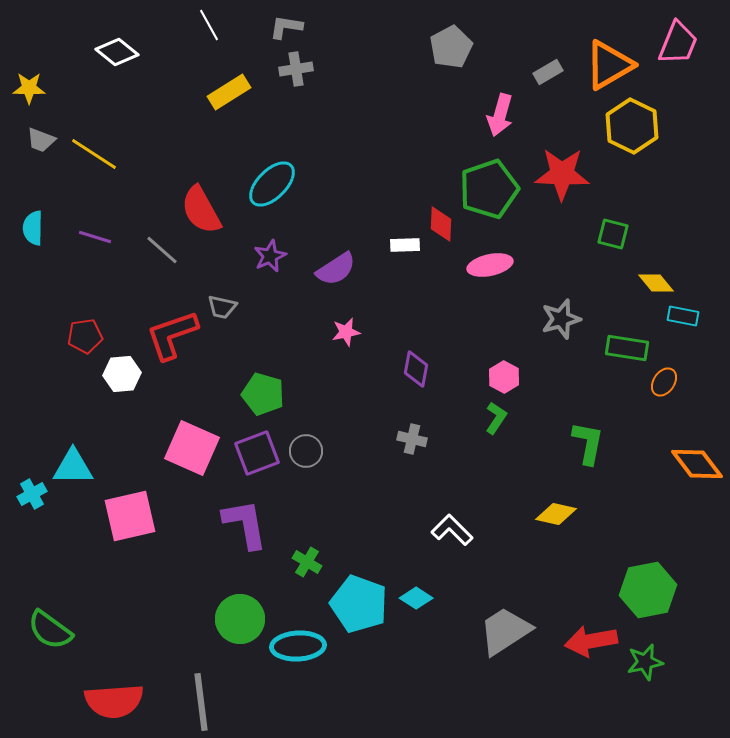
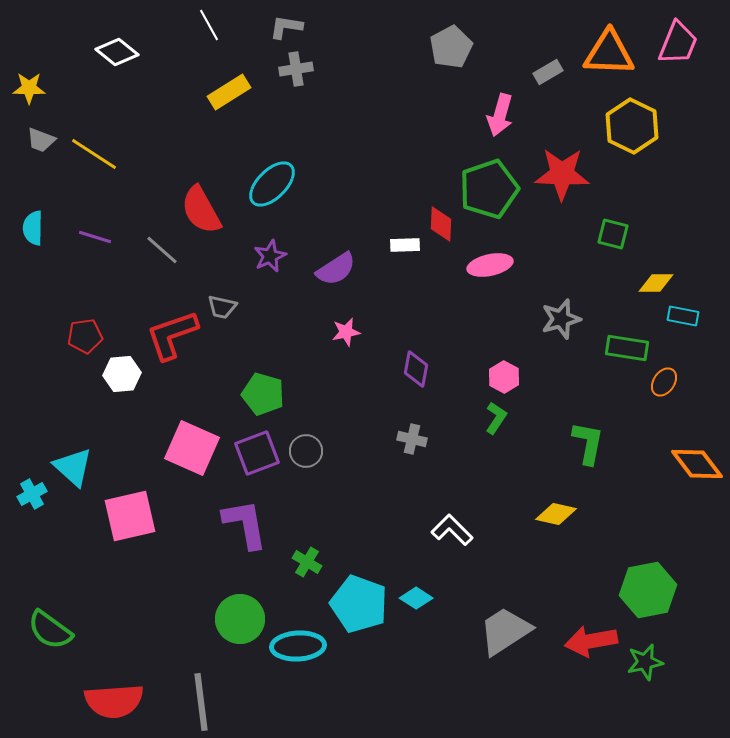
orange triangle at (609, 65): moved 12 px up; rotated 32 degrees clockwise
yellow diamond at (656, 283): rotated 51 degrees counterclockwise
cyan triangle at (73, 467): rotated 42 degrees clockwise
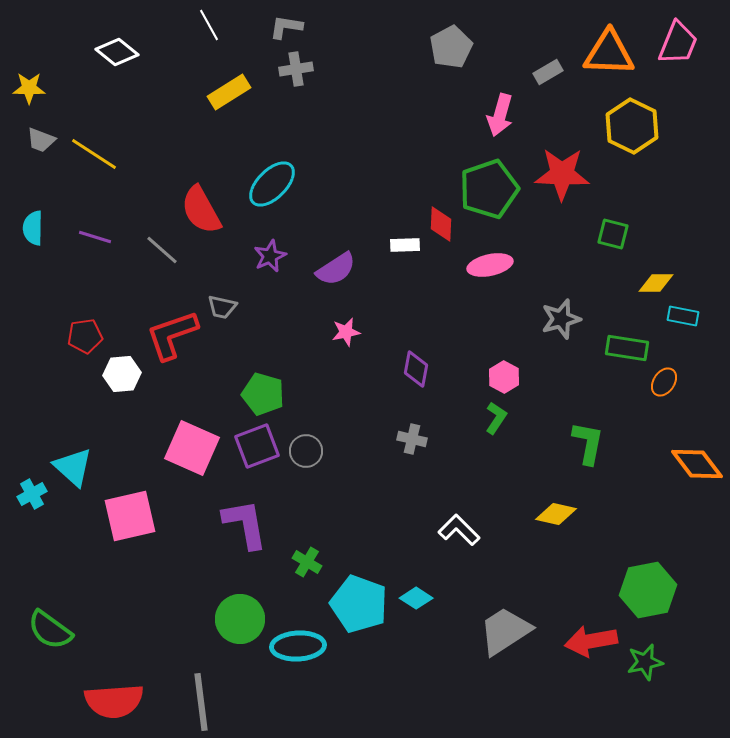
purple square at (257, 453): moved 7 px up
white L-shape at (452, 530): moved 7 px right
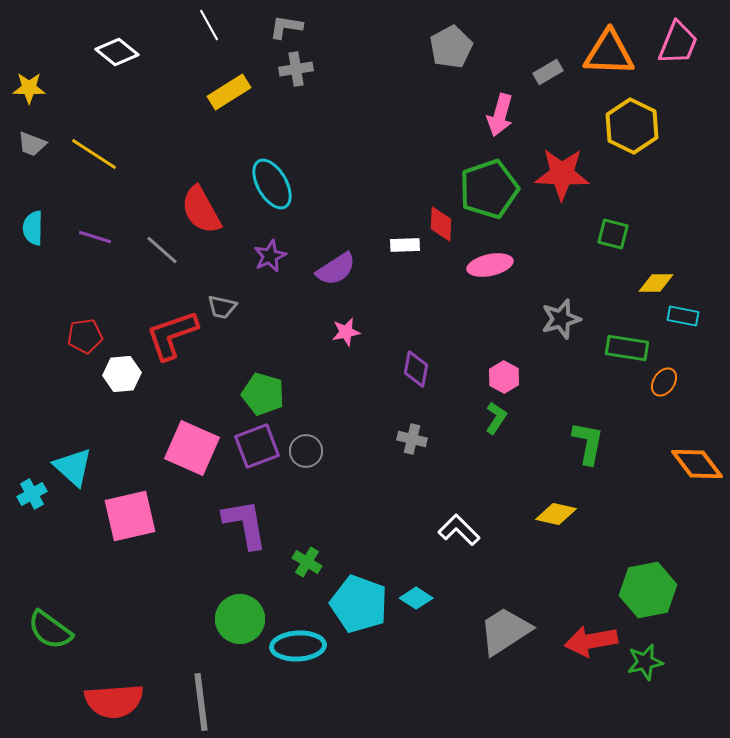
gray trapezoid at (41, 140): moved 9 px left, 4 px down
cyan ellipse at (272, 184): rotated 75 degrees counterclockwise
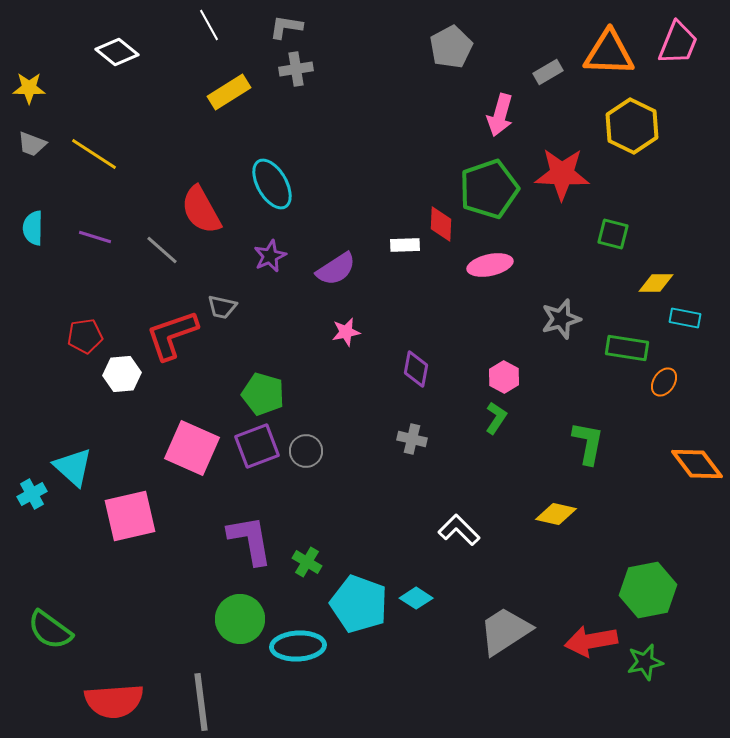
cyan rectangle at (683, 316): moved 2 px right, 2 px down
purple L-shape at (245, 524): moved 5 px right, 16 px down
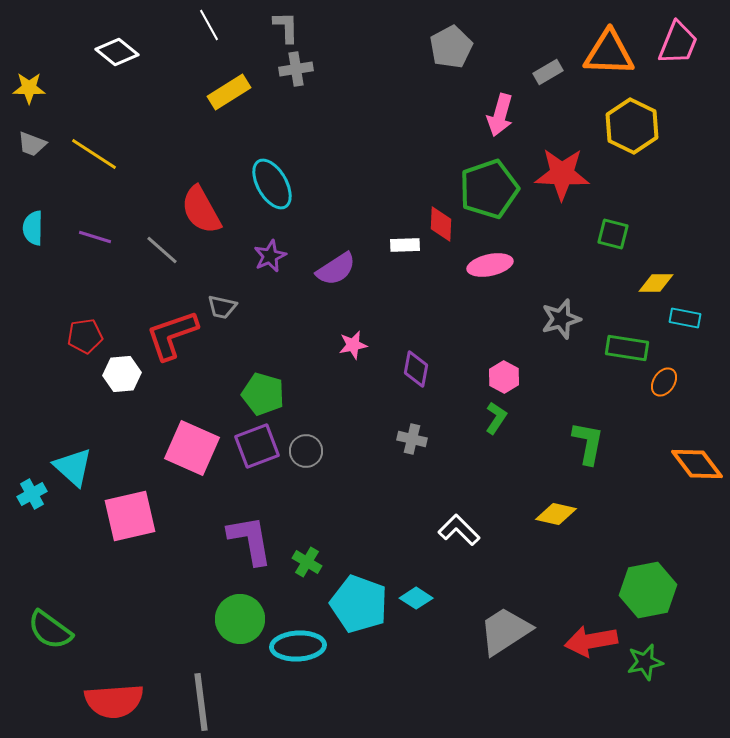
gray L-shape at (286, 27): rotated 80 degrees clockwise
pink star at (346, 332): moved 7 px right, 13 px down
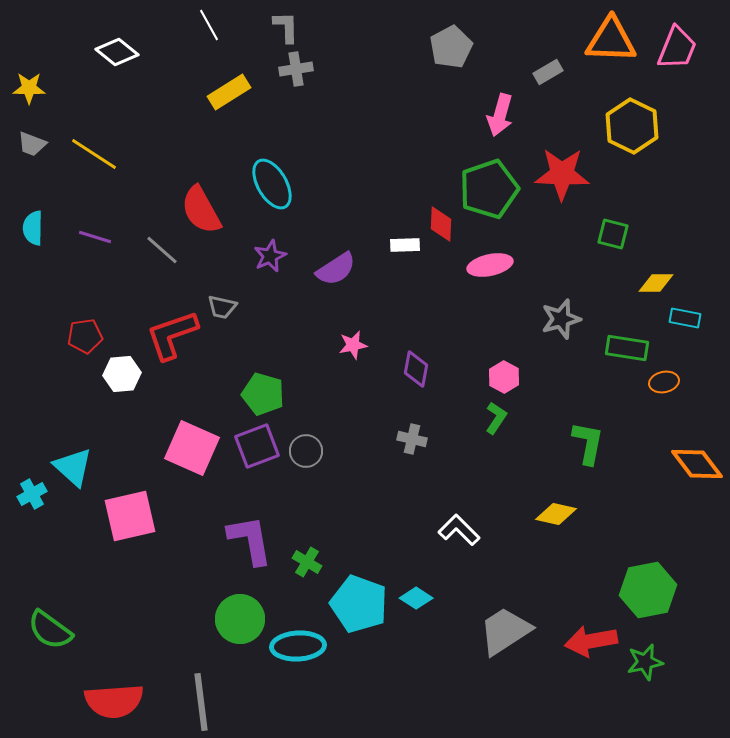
pink trapezoid at (678, 43): moved 1 px left, 5 px down
orange triangle at (609, 53): moved 2 px right, 13 px up
orange ellipse at (664, 382): rotated 44 degrees clockwise
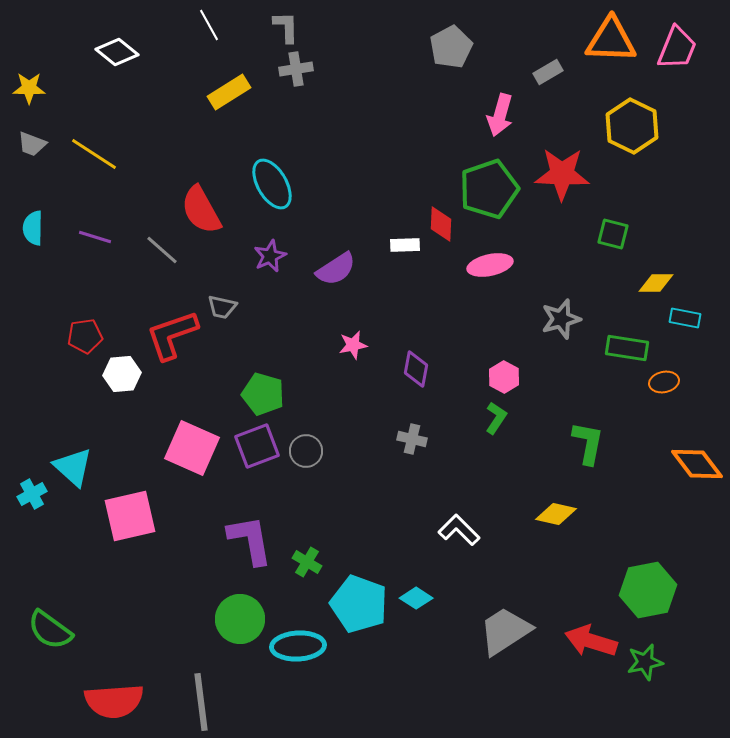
red arrow at (591, 641): rotated 27 degrees clockwise
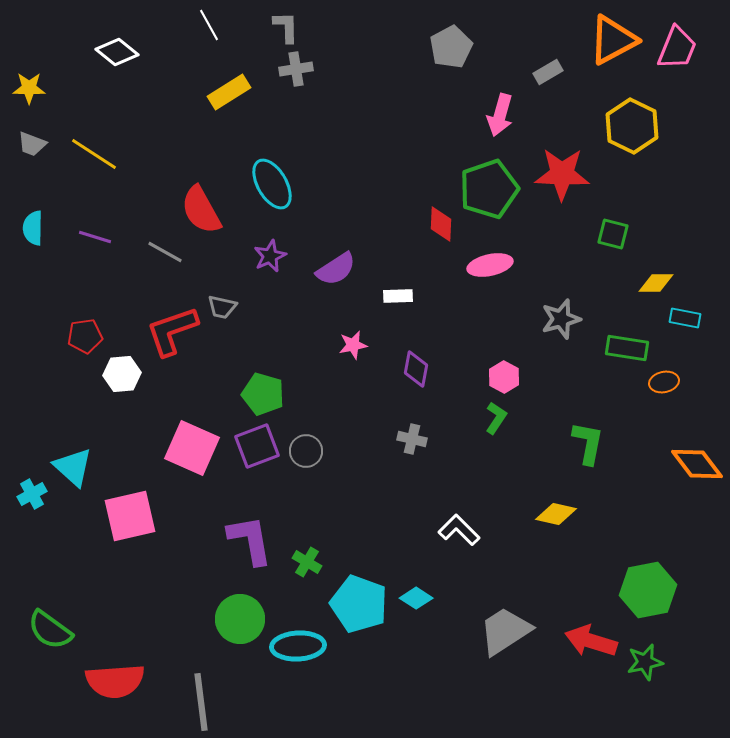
orange triangle at (611, 40): moved 2 px right; rotated 30 degrees counterclockwise
white rectangle at (405, 245): moved 7 px left, 51 px down
gray line at (162, 250): moved 3 px right, 2 px down; rotated 12 degrees counterclockwise
red L-shape at (172, 335): moved 4 px up
red semicircle at (114, 701): moved 1 px right, 20 px up
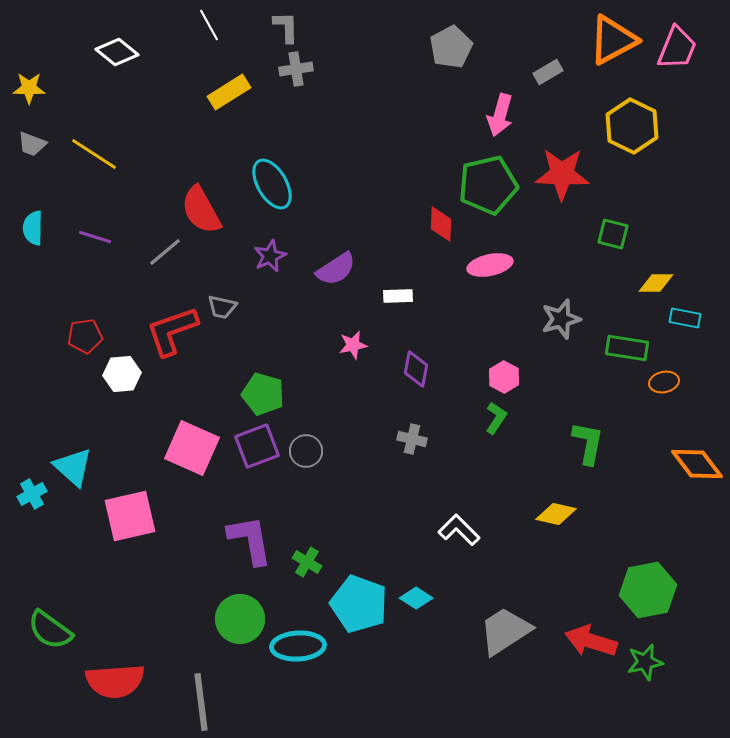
green pentagon at (489, 189): moved 1 px left, 4 px up; rotated 6 degrees clockwise
gray line at (165, 252): rotated 69 degrees counterclockwise
